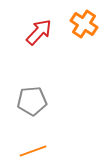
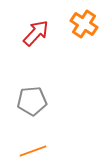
red arrow: moved 3 px left, 1 px down
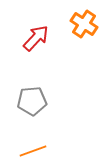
red arrow: moved 5 px down
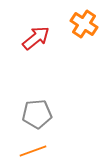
red arrow: rotated 8 degrees clockwise
gray pentagon: moved 5 px right, 13 px down
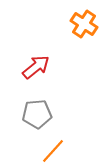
red arrow: moved 29 px down
orange line: moved 20 px right; rotated 28 degrees counterclockwise
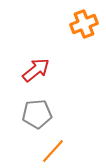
orange cross: rotated 36 degrees clockwise
red arrow: moved 3 px down
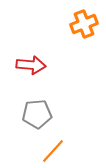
red arrow: moved 5 px left, 5 px up; rotated 44 degrees clockwise
